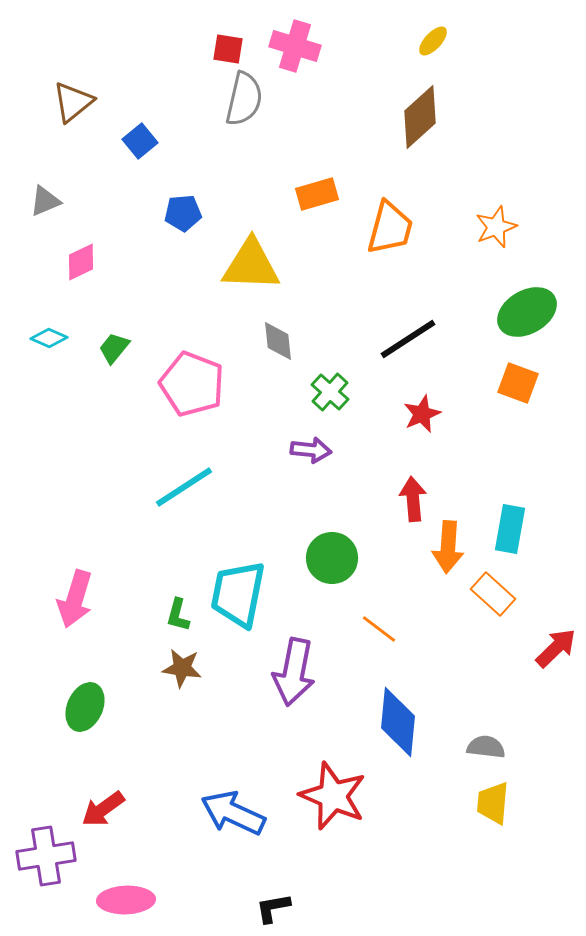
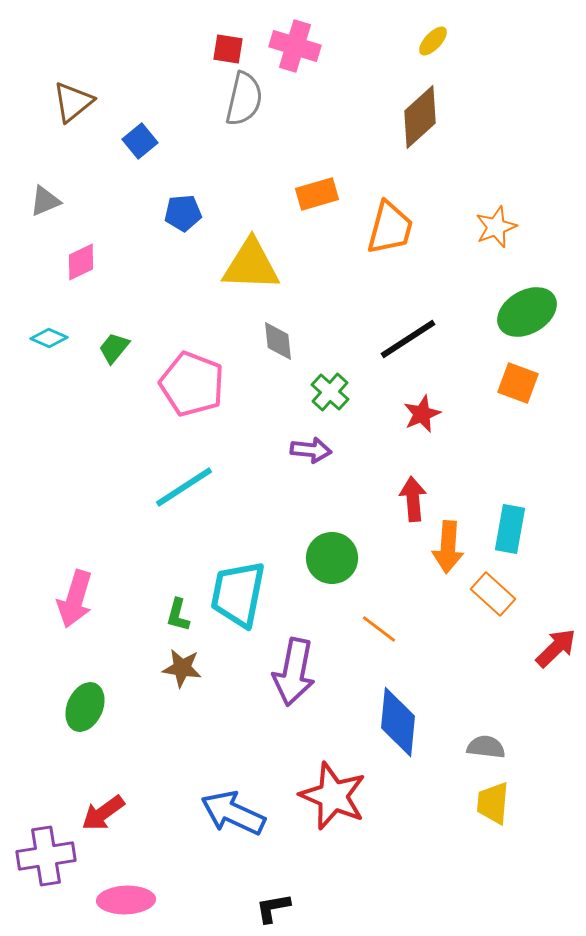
red arrow at (103, 809): moved 4 px down
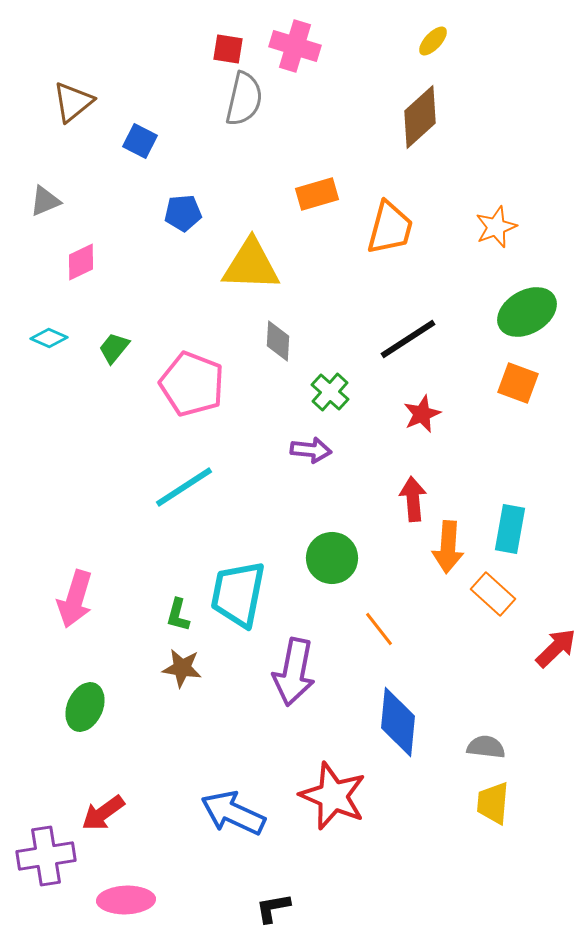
blue square at (140, 141): rotated 24 degrees counterclockwise
gray diamond at (278, 341): rotated 9 degrees clockwise
orange line at (379, 629): rotated 15 degrees clockwise
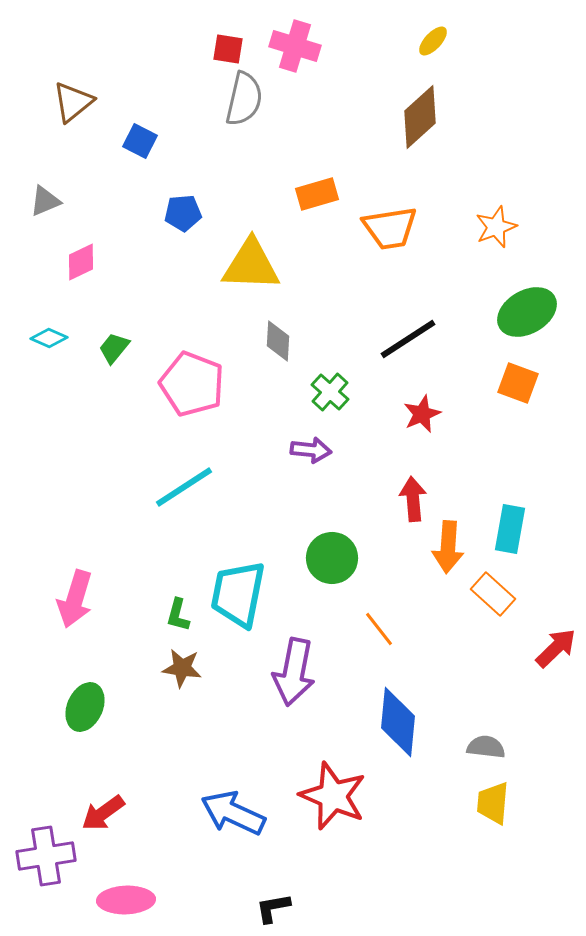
orange trapezoid at (390, 228): rotated 66 degrees clockwise
